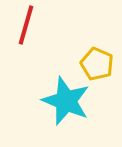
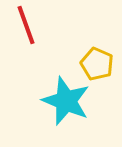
red line: rotated 36 degrees counterclockwise
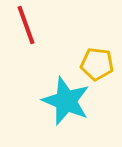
yellow pentagon: rotated 16 degrees counterclockwise
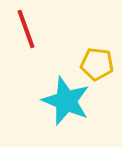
red line: moved 4 px down
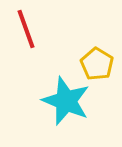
yellow pentagon: rotated 24 degrees clockwise
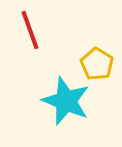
red line: moved 4 px right, 1 px down
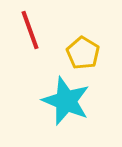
yellow pentagon: moved 14 px left, 11 px up
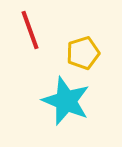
yellow pentagon: rotated 24 degrees clockwise
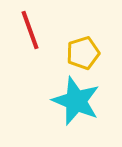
cyan star: moved 10 px right
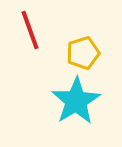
cyan star: rotated 18 degrees clockwise
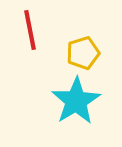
red line: rotated 9 degrees clockwise
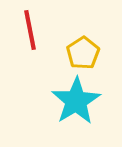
yellow pentagon: rotated 16 degrees counterclockwise
